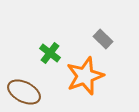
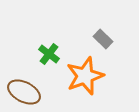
green cross: moved 1 px left, 1 px down
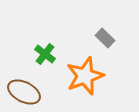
gray rectangle: moved 2 px right, 1 px up
green cross: moved 4 px left
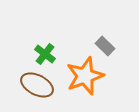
gray rectangle: moved 8 px down
brown ellipse: moved 13 px right, 7 px up
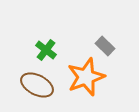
green cross: moved 1 px right, 4 px up
orange star: moved 1 px right, 1 px down
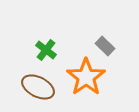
orange star: rotated 15 degrees counterclockwise
brown ellipse: moved 1 px right, 2 px down
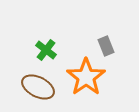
gray rectangle: moved 1 px right; rotated 24 degrees clockwise
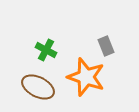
green cross: rotated 10 degrees counterclockwise
orange star: rotated 18 degrees counterclockwise
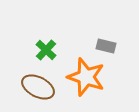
gray rectangle: rotated 54 degrees counterclockwise
green cross: rotated 15 degrees clockwise
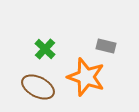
green cross: moved 1 px left, 1 px up
